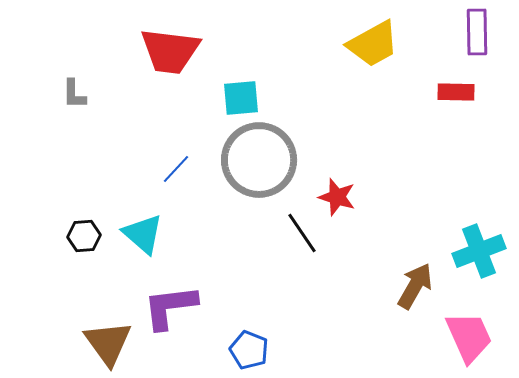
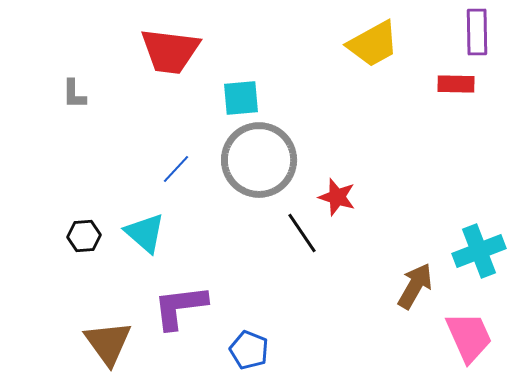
red rectangle: moved 8 px up
cyan triangle: moved 2 px right, 1 px up
purple L-shape: moved 10 px right
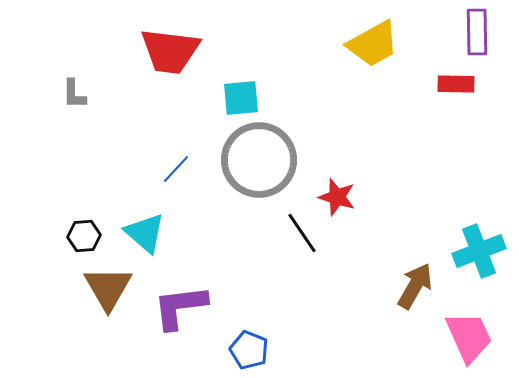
brown triangle: moved 55 px up; rotated 6 degrees clockwise
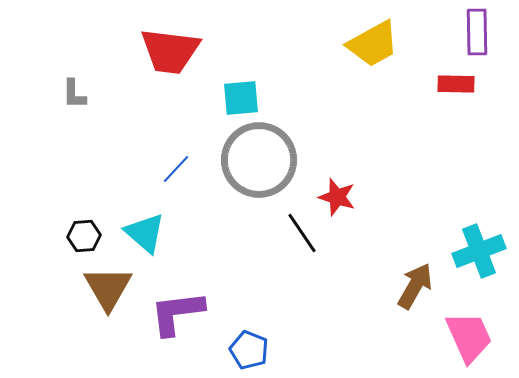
purple L-shape: moved 3 px left, 6 px down
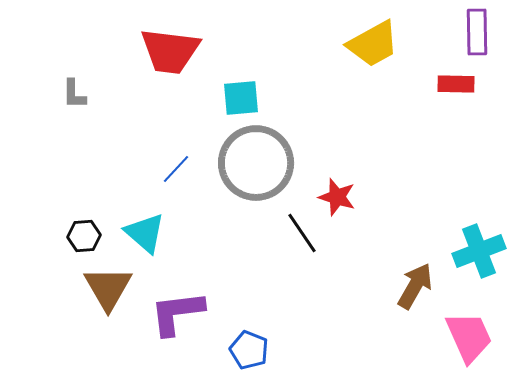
gray circle: moved 3 px left, 3 px down
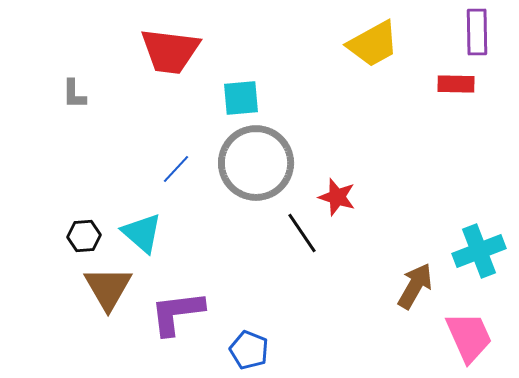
cyan triangle: moved 3 px left
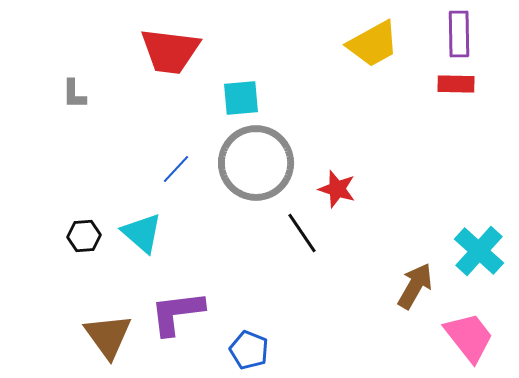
purple rectangle: moved 18 px left, 2 px down
red star: moved 8 px up
cyan cross: rotated 27 degrees counterclockwise
brown triangle: moved 48 px down; rotated 6 degrees counterclockwise
pink trapezoid: rotated 14 degrees counterclockwise
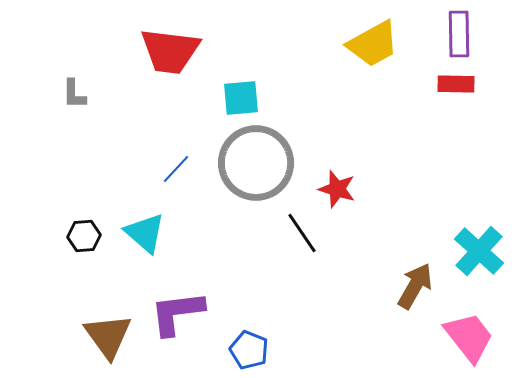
cyan triangle: moved 3 px right
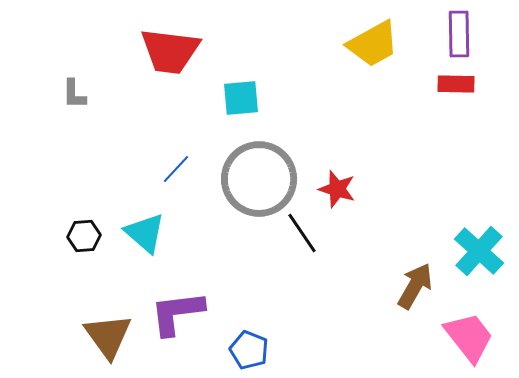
gray circle: moved 3 px right, 16 px down
